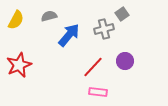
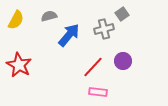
purple circle: moved 2 px left
red star: rotated 20 degrees counterclockwise
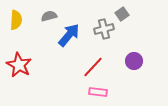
yellow semicircle: rotated 24 degrees counterclockwise
purple circle: moved 11 px right
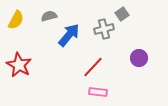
yellow semicircle: rotated 24 degrees clockwise
purple circle: moved 5 px right, 3 px up
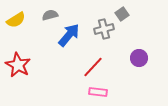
gray semicircle: moved 1 px right, 1 px up
yellow semicircle: rotated 30 degrees clockwise
red star: moved 1 px left
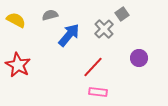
yellow semicircle: rotated 120 degrees counterclockwise
gray cross: rotated 30 degrees counterclockwise
